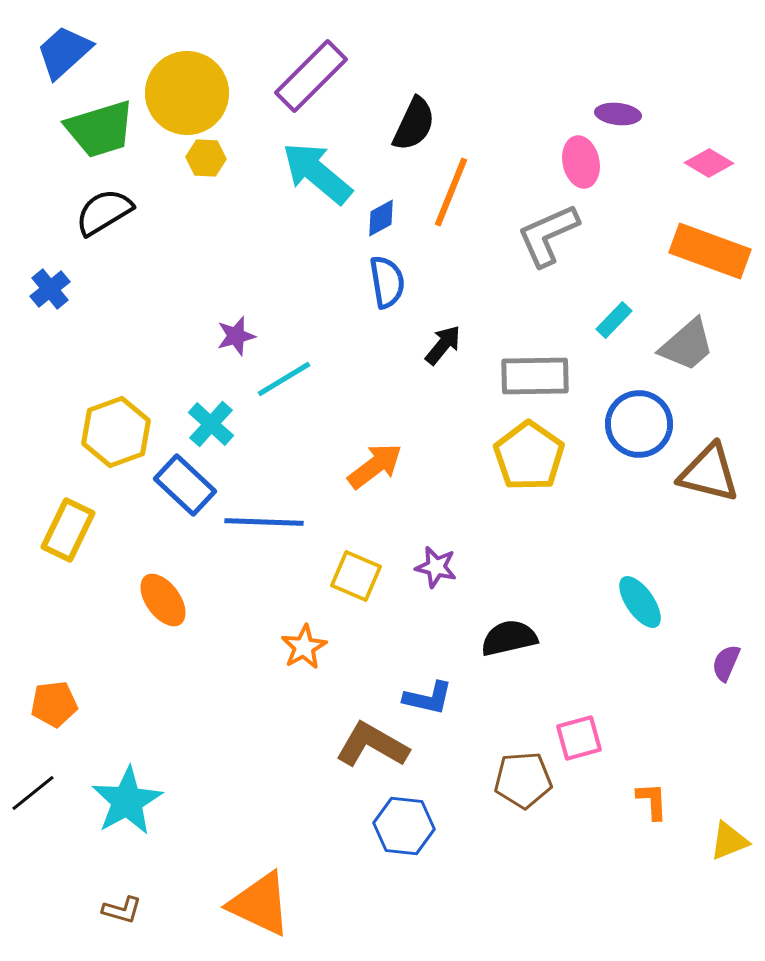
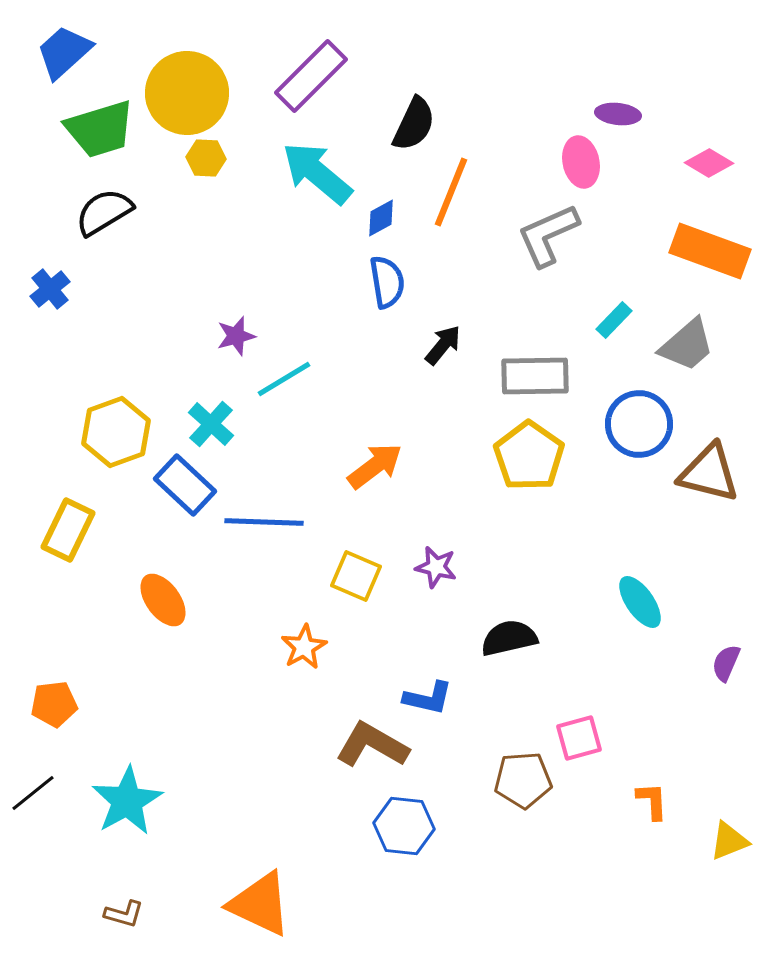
brown L-shape at (122, 910): moved 2 px right, 4 px down
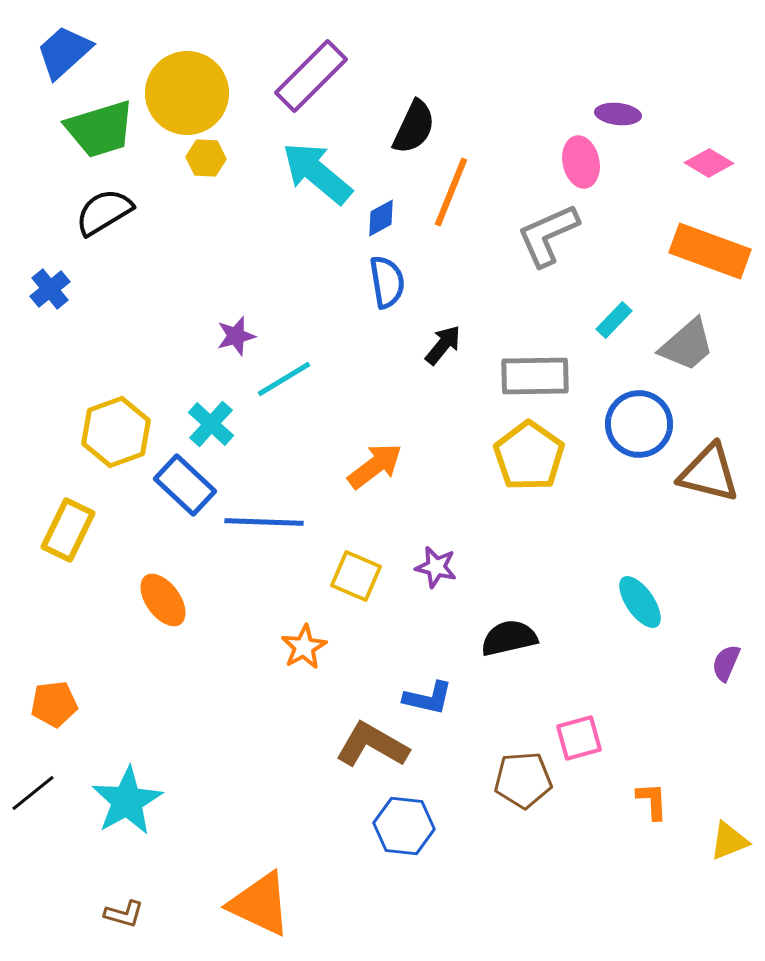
black semicircle at (414, 124): moved 3 px down
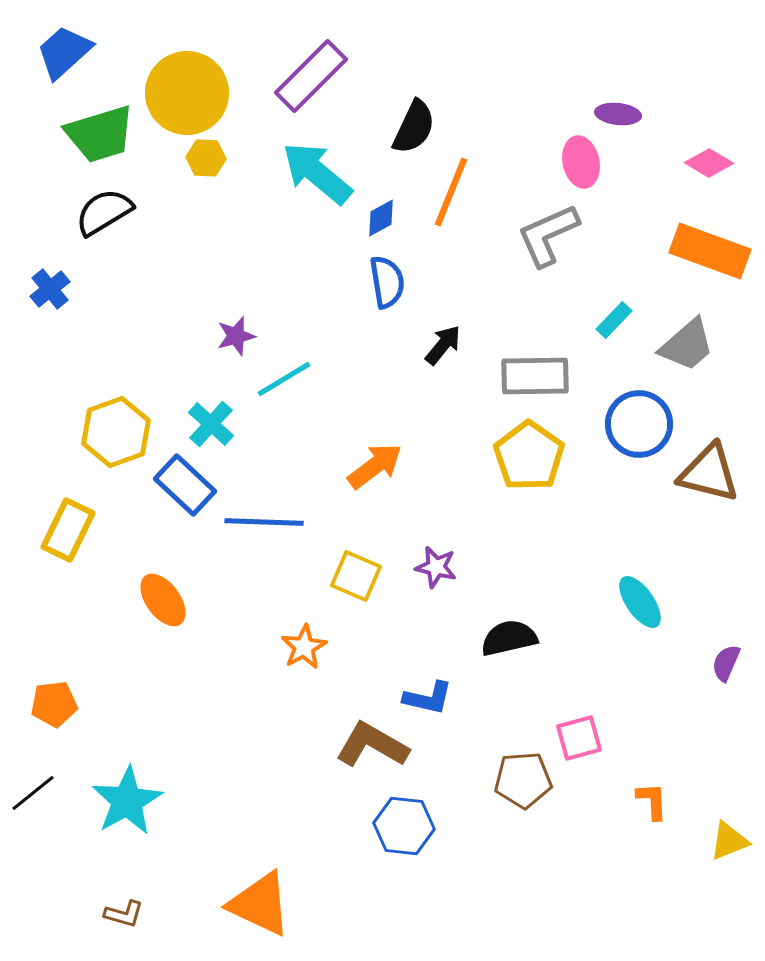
green trapezoid at (100, 129): moved 5 px down
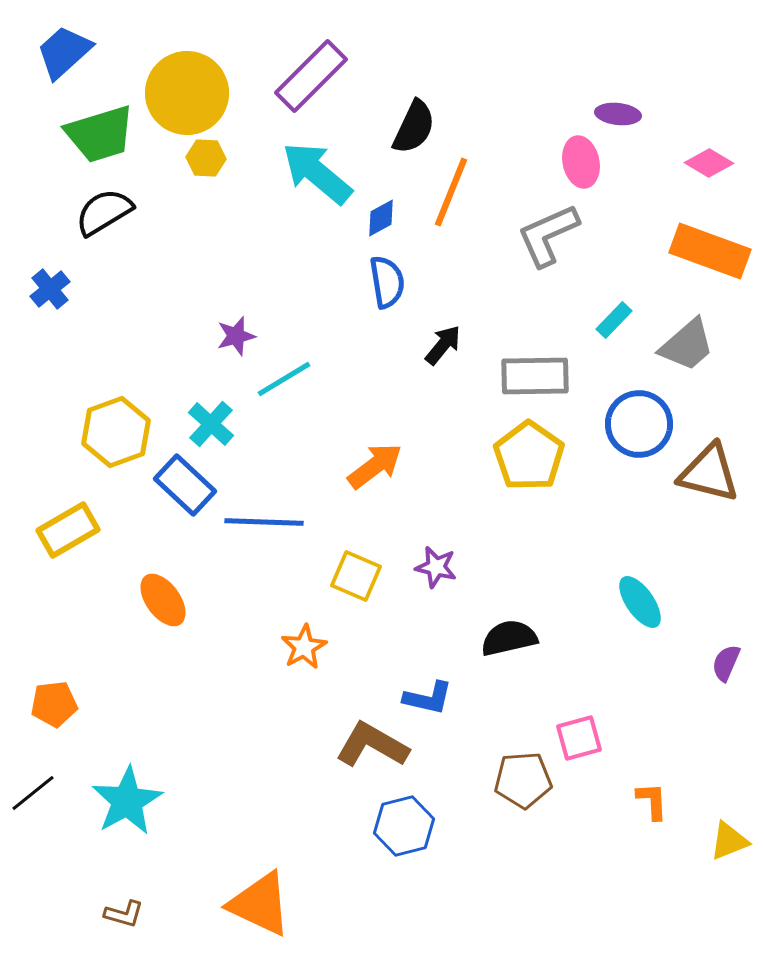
yellow rectangle at (68, 530): rotated 34 degrees clockwise
blue hexagon at (404, 826): rotated 20 degrees counterclockwise
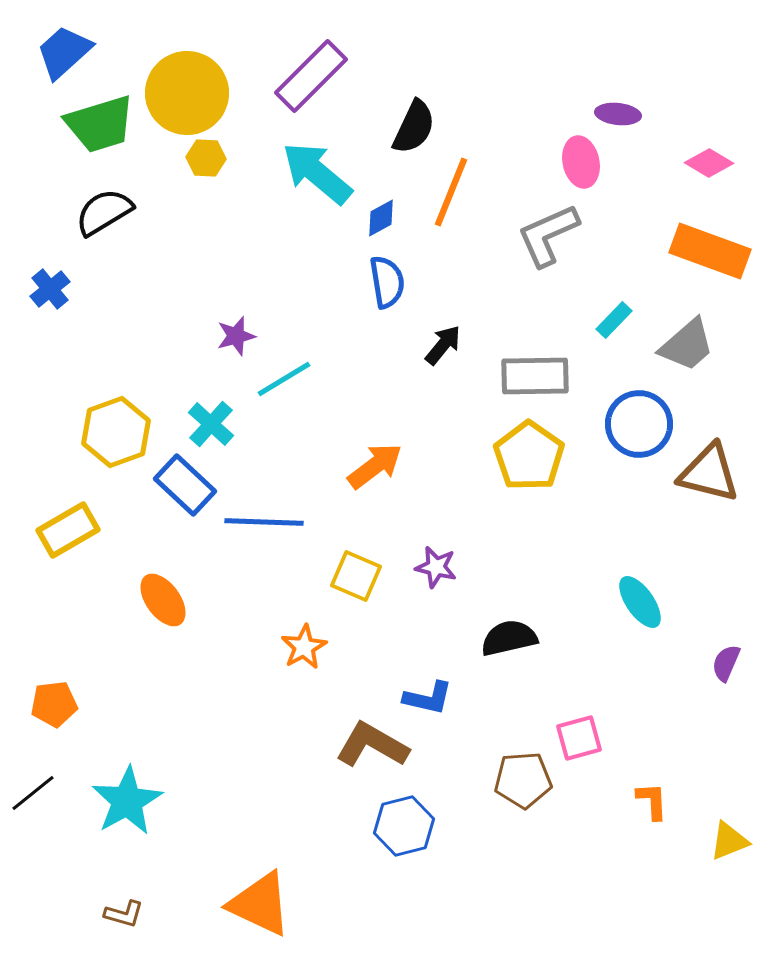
green trapezoid at (100, 134): moved 10 px up
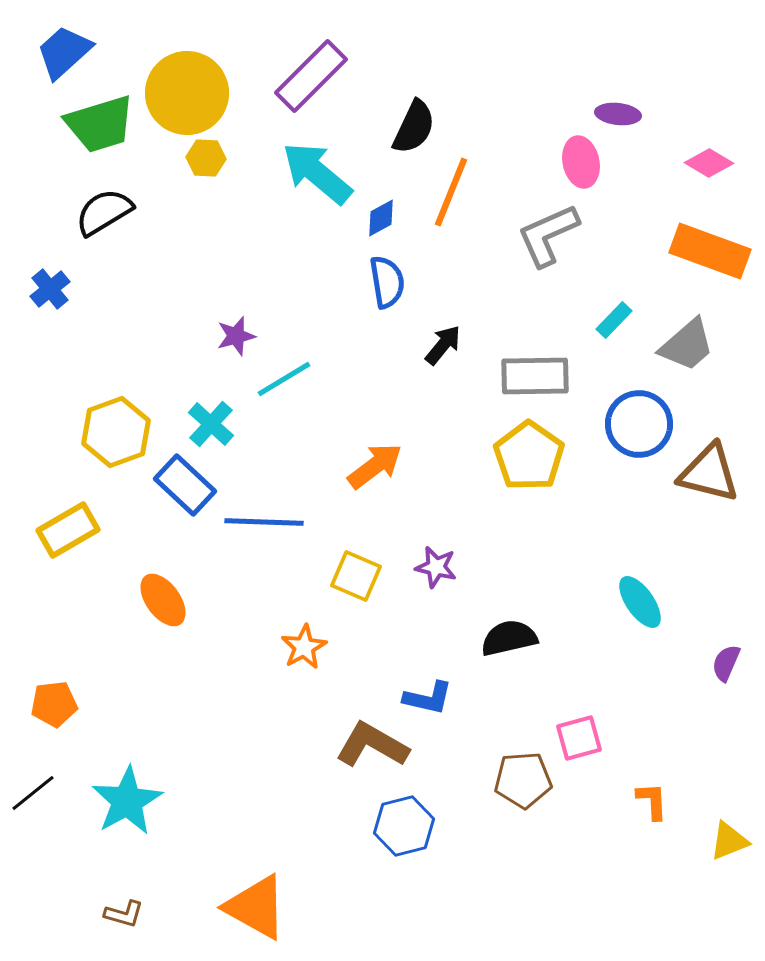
orange triangle at (260, 904): moved 4 px left, 3 px down; rotated 4 degrees clockwise
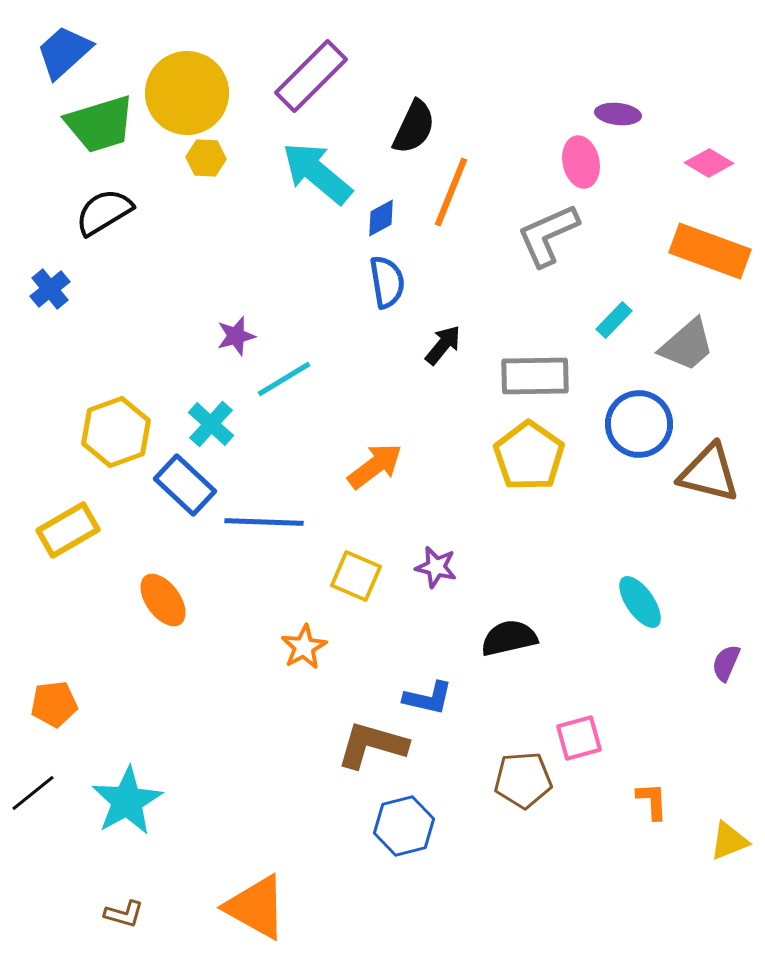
brown L-shape at (372, 745): rotated 14 degrees counterclockwise
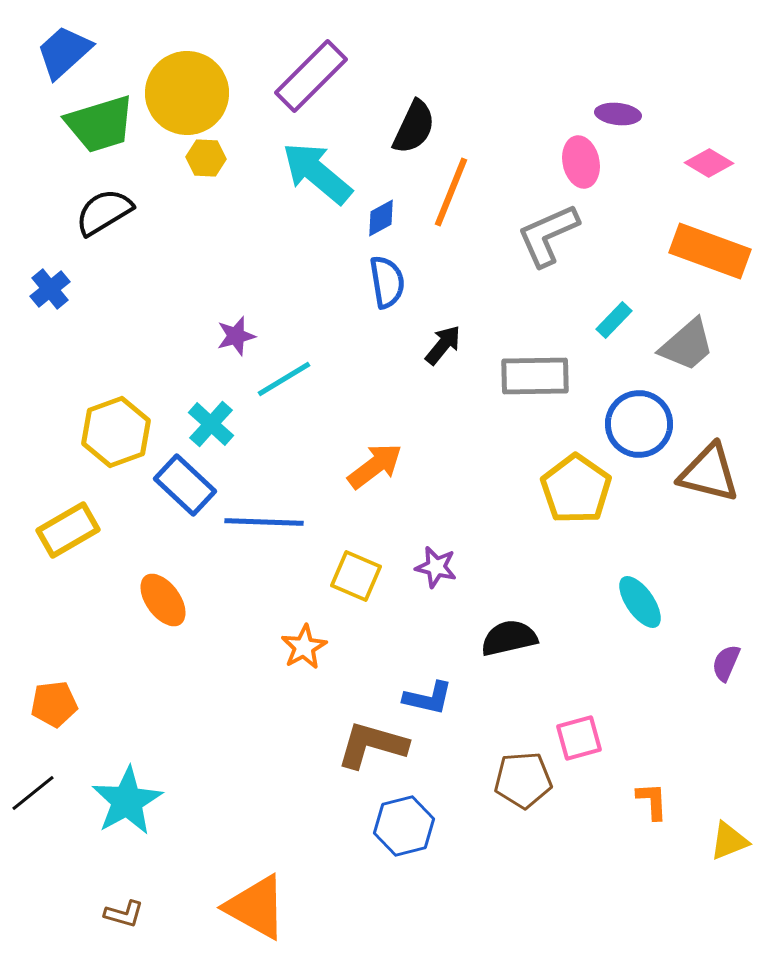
yellow pentagon at (529, 456): moved 47 px right, 33 px down
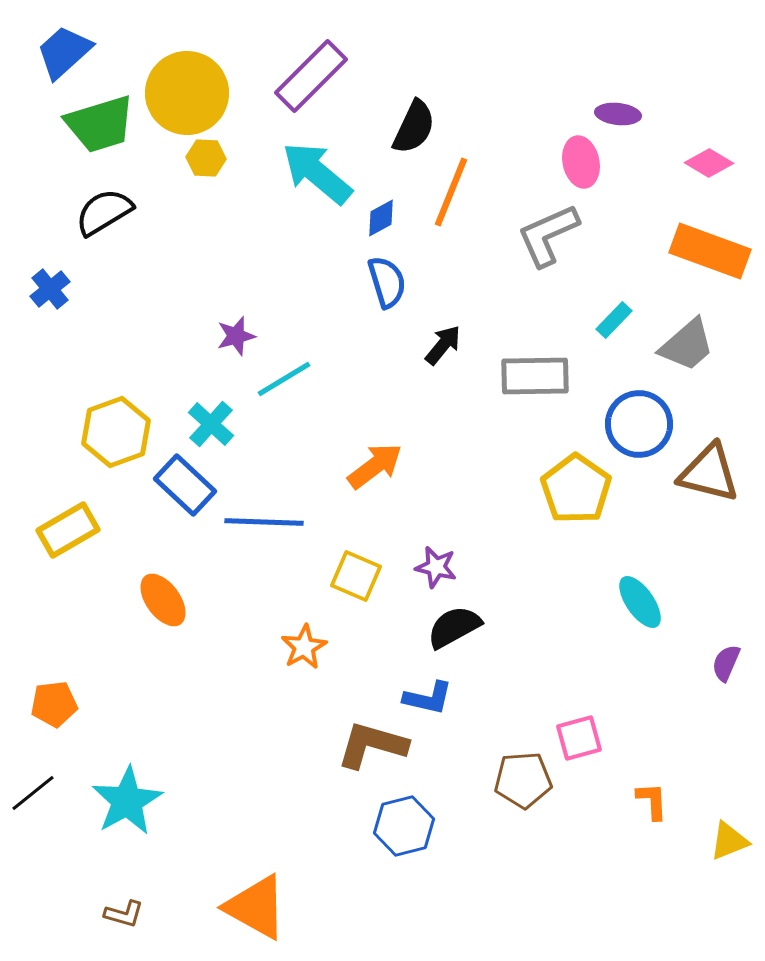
blue semicircle at (387, 282): rotated 8 degrees counterclockwise
black semicircle at (509, 638): moved 55 px left, 11 px up; rotated 16 degrees counterclockwise
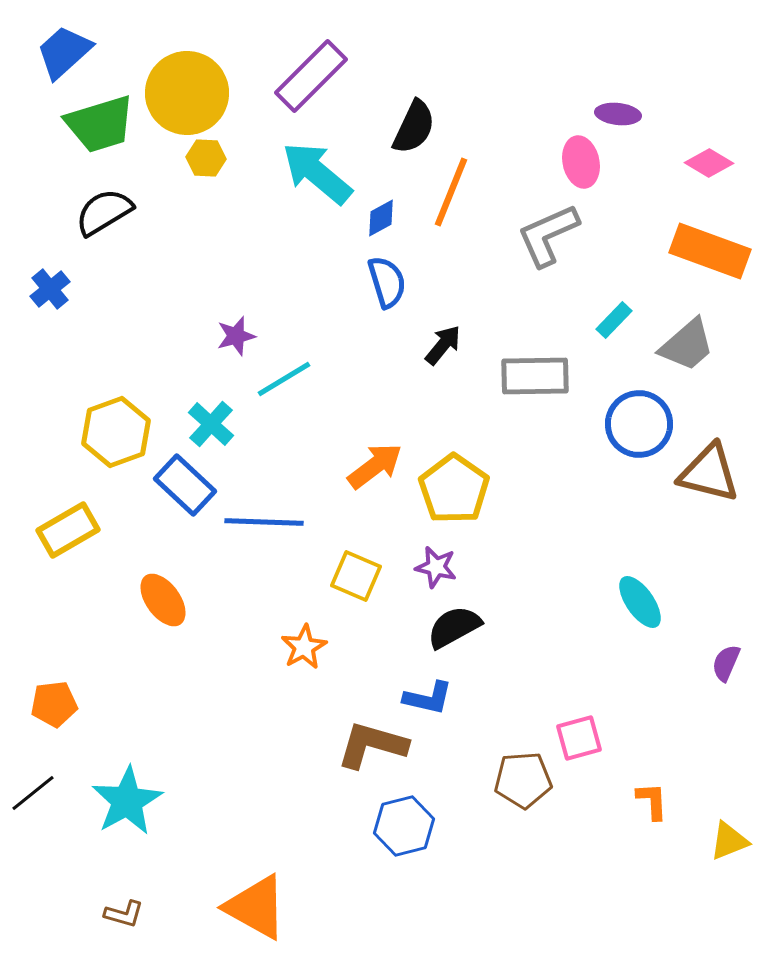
yellow pentagon at (576, 489): moved 122 px left
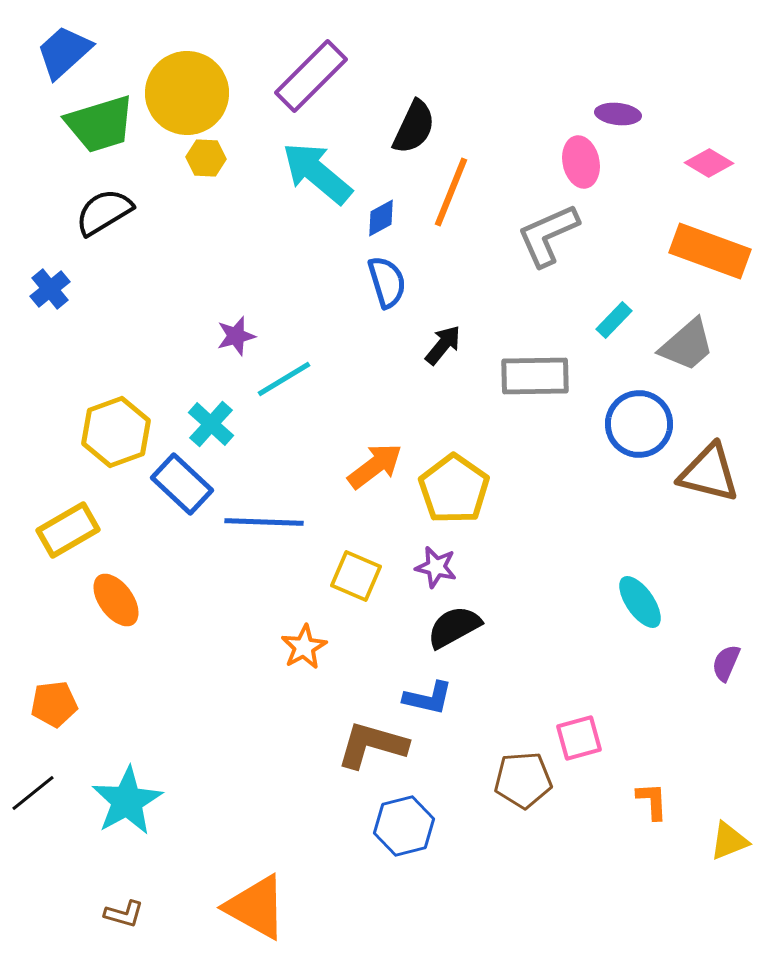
blue rectangle at (185, 485): moved 3 px left, 1 px up
orange ellipse at (163, 600): moved 47 px left
